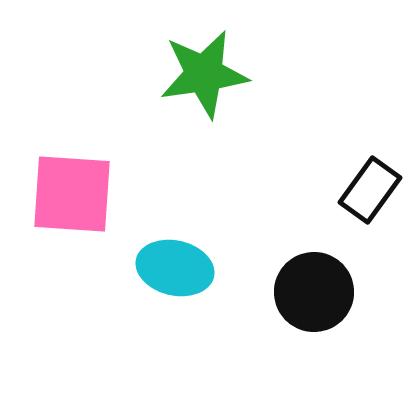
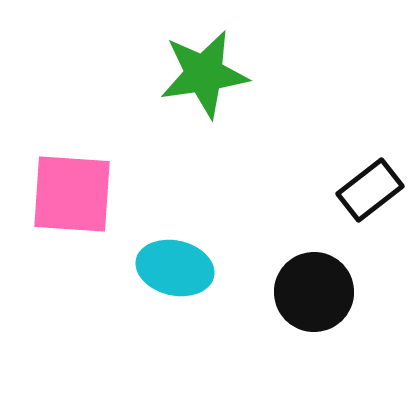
black rectangle: rotated 16 degrees clockwise
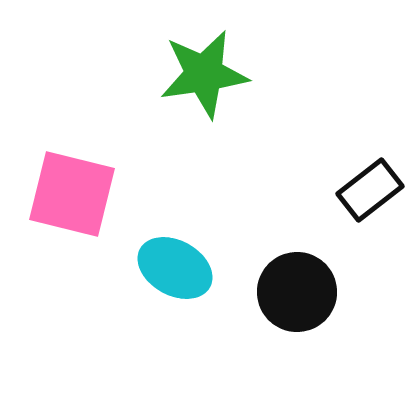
pink square: rotated 10 degrees clockwise
cyan ellipse: rotated 16 degrees clockwise
black circle: moved 17 px left
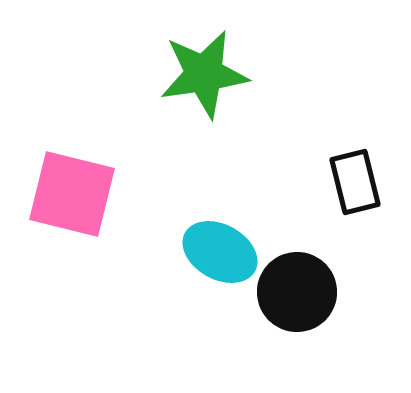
black rectangle: moved 15 px left, 8 px up; rotated 66 degrees counterclockwise
cyan ellipse: moved 45 px right, 16 px up
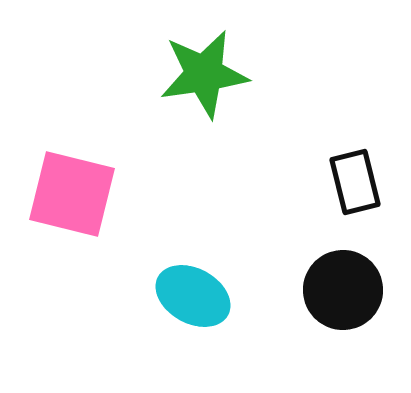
cyan ellipse: moved 27 px left, 44 px down
black circle: moved 46 px right, 2 px up
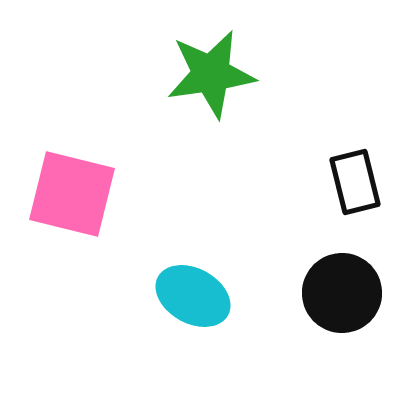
green star: moved 7 px right
black circle: moved 1 px left, 3 px down
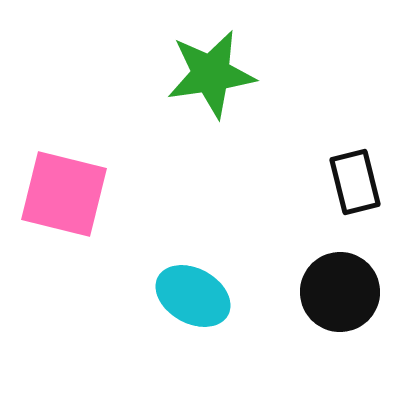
pink square: moved 8 px left
black circle: moved 2 px left, 1 px up
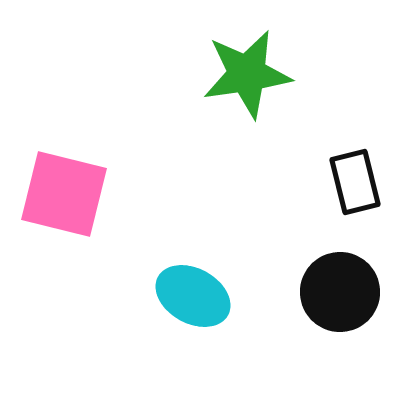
green star: moved 36 px right
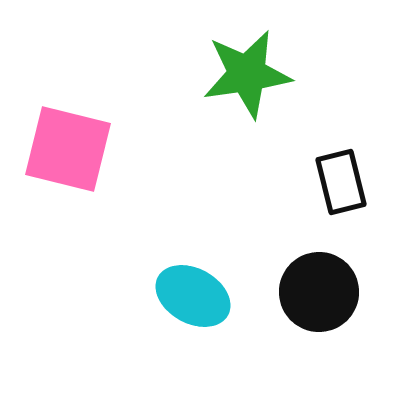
black rectangle: moved 14 px left
pink square: moved 4 px right, 45 px up
black circle: moved 21 px left
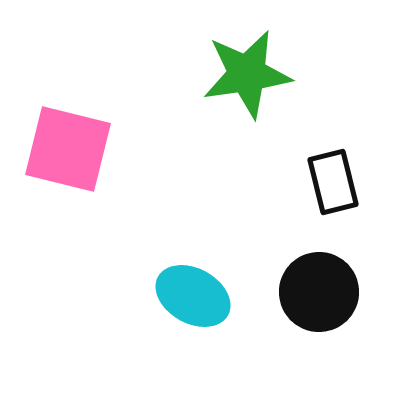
black rectangle: moved 8 px left
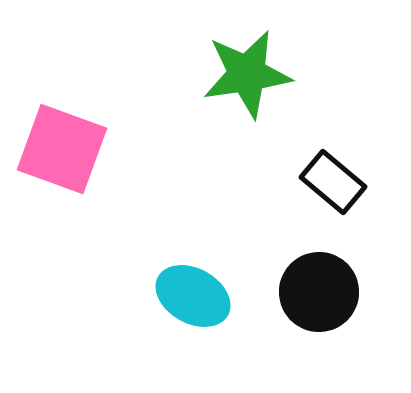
pink square: moved 6 px left; rotated 6 degrees clockwise
black rectangle: rotated 36 degrees counterclockwise
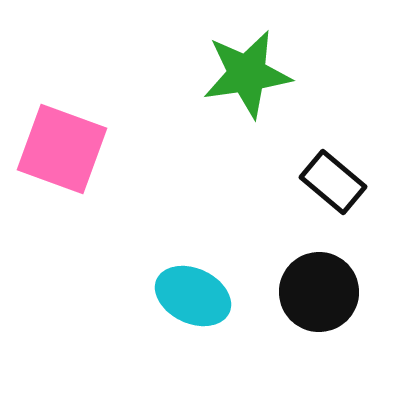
cyan ellipse: rotated 4 degrees counterclockwise
